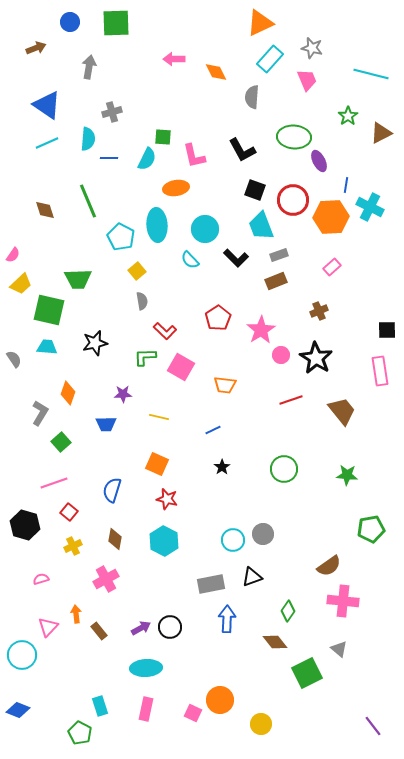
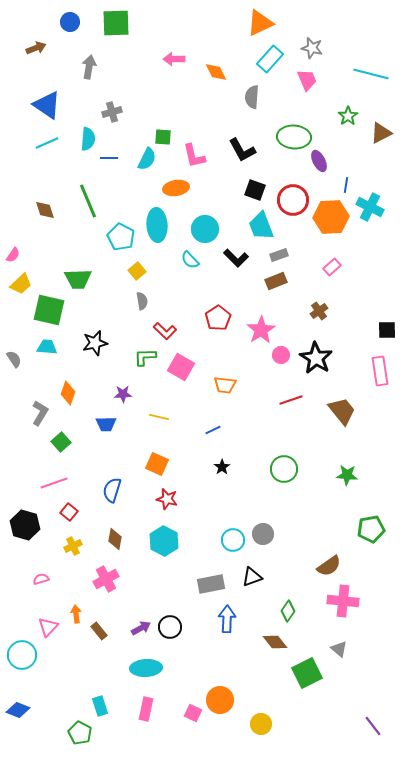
brown cross at (319, 311): rotated 12 degrees counterclockwise
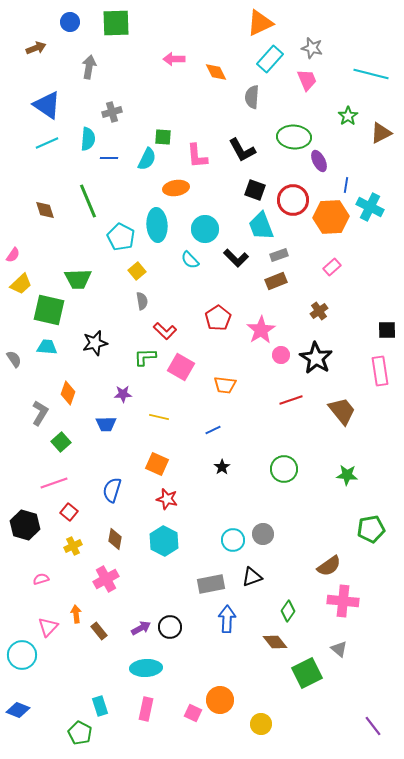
pink L-shape at (194, 156): moved 3 px right; rotated 8 degrees clockwise
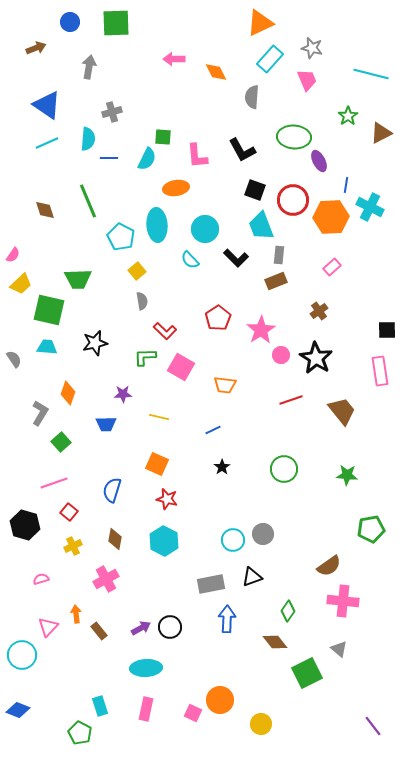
gray rectangle at (279, 255): rotated 66 degrees counterclockwise
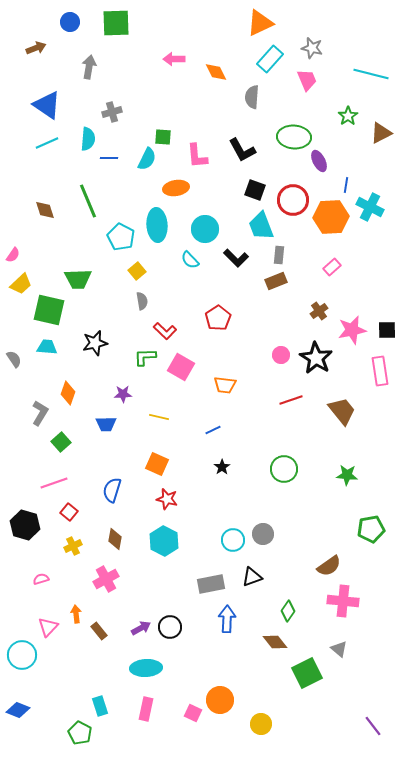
pink star at (261, 330): moved 91 px right; rotated 20 degrees clockwise
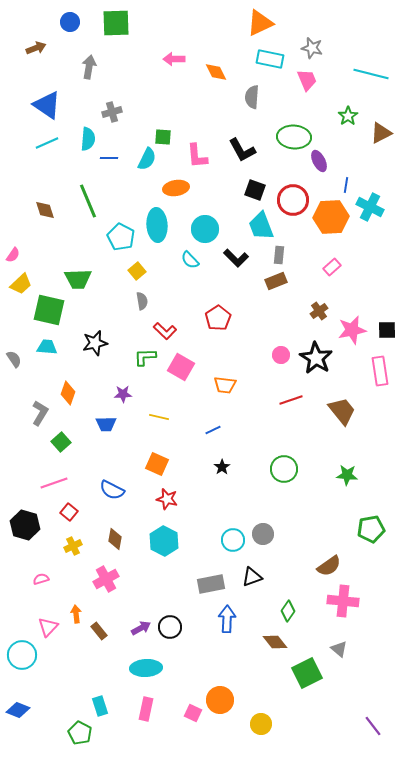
cyan rectangle at (270, 59): rotated 60 degrees clockwise
blue semicircle at (112, 490): rotated 80 degrees counterclockwise
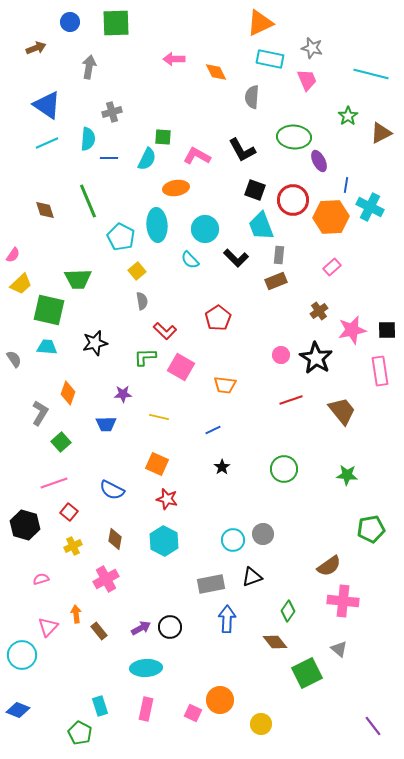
pink L-shape at (197, 156): rotated 124 degrees clockwise
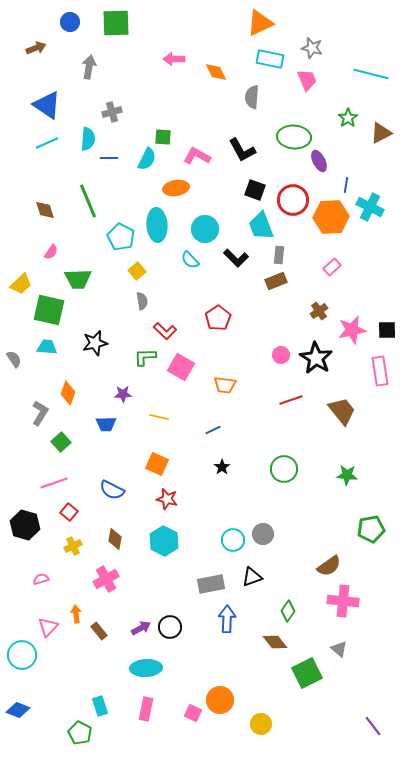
green star at (348, 116): moved 2 px down
pink semicircle at (13, 255): moved 38 px right, 3 px up
